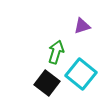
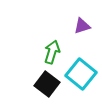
green arrow: moved 4 px left
black square: moved 1 px down
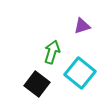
cyan square: moved 1 px left, 1 px up
black square: moved 10 px left
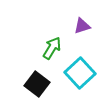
green arrow: moved 4 px up; rotated 15 degrees clockwise
cyan square: rotated 8 degrees clockwise
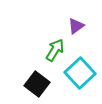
purple triangle: moved 6 px left; rotated 18 degrees counterclockwise
green arrow: moved 3 px right, 2 px down
